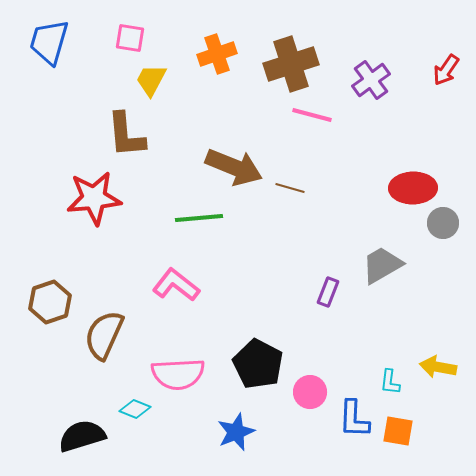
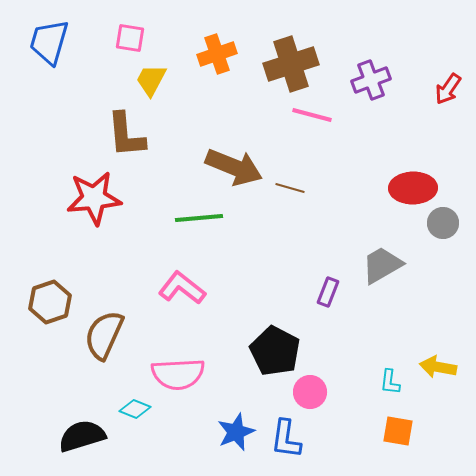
red arrow: moved 2 px right, 19 px down
purple cross: rotated 15 degrees clockwise
pink L-shape: moved 6 px right, 3 px down
black pentagon: moved 17 px right, 13 px up
blue L-shape: moved 68 px left, 20 px down; rotated 6 degrees clockwise
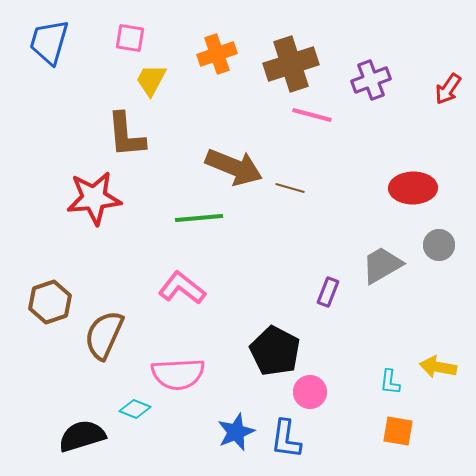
gray circle: moved 4 px left, 22 px down
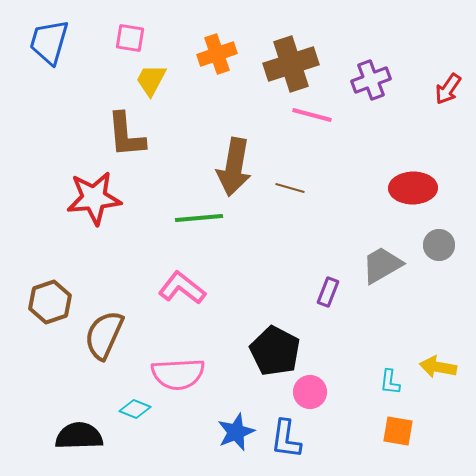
brown arrow: rotated 78 degrees clockwise
black semicircle: moved 3 px left; rotated 15 degrees clockwise
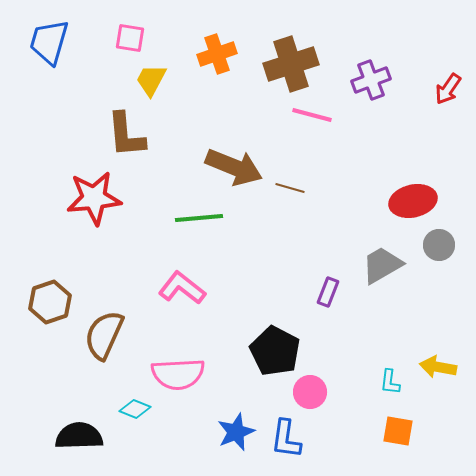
brown arrow: rotated 78 degrees counterclockwise
red ellipse: moved 13 px down; rotated 12 degrees counterclockwise
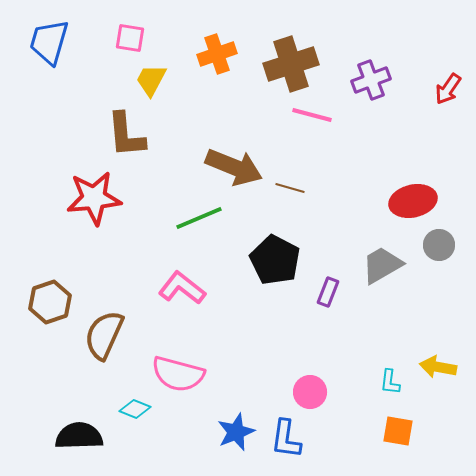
green line: rotated 18 degrees counterclockwise
black pentagon: moved 91 px up
pink semicircle: rotated 18 degrees clockwise
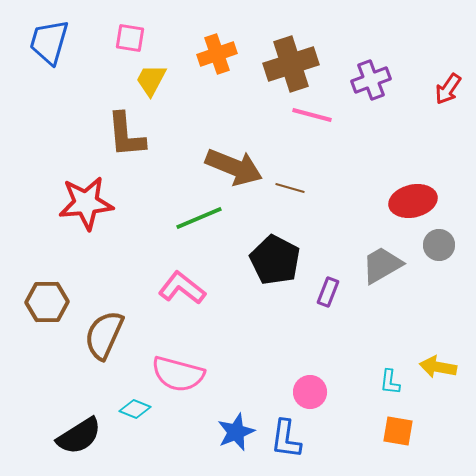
red star: moved 8 px left, 5 px down
brown hexagon: moved 3 px left; rotated 18 degrees clockwise
black semicircle: rotated 150 degrees clockwise
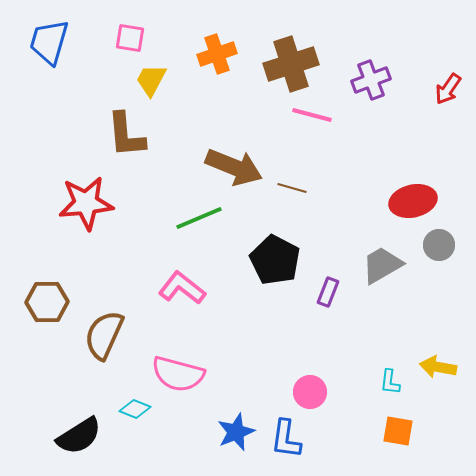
brown line: moved 2 px right
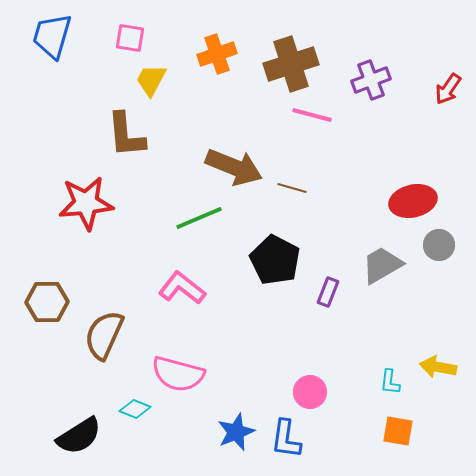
blue trapezoid: moved 3 px right, 6 px up
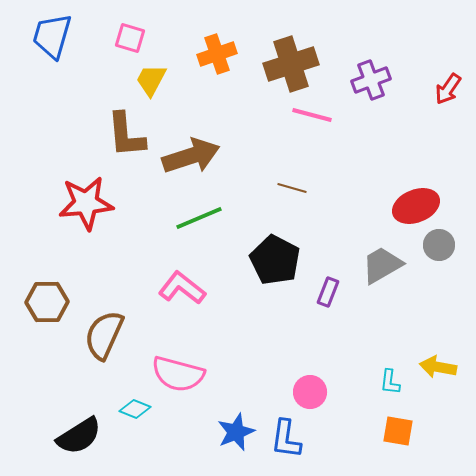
pink square: rotated 8 degrees clockwise
brown arrow: moved 43 px left, 11 px up; rotated 40 degrees counterclockwise
red ellipse: moved 3 px right, 5 px down; rotated 9 degrees counterclockwise
